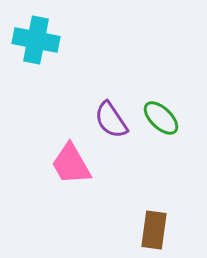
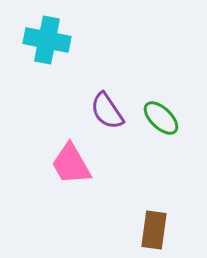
cyan cross: moved 11 px right
purple semicircle: moved 4 px left, 9 px up
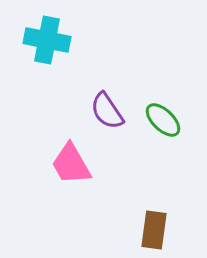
green ellipse: moved 2 px right, 2 px down
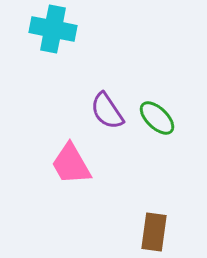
cyan cross: moved 6 px right, 11 px up
green ellipse: moved 6 px left, 2 px up
brown rectangle: moved 2 px down
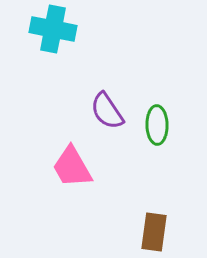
green ellipse: moved 7 px down; rotated 45 degrees clockwise
pink trapezoid: moved 1 px right, 3 px down
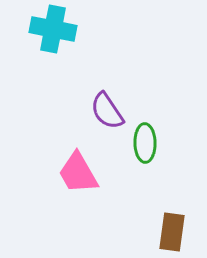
green ellipse: moved 12 px left, 18 px down
pink trapezoid: moved 6 px right, 6 px down
brown rectangle: moved 18 px right
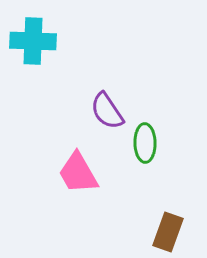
cyan cross: moved 20 px left, 12 px down; rotated 9 degrees counterclockwise
brown rectangle: moved 4 px left; rotated 12 degrees clockwise
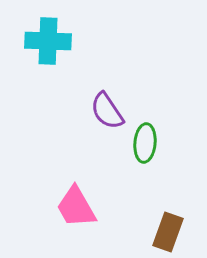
cyan cross: moved 15 px right
green ellipse: rotated 6 degrees clockwise
pink trapezoid: moved 2 px left, 34 px down
